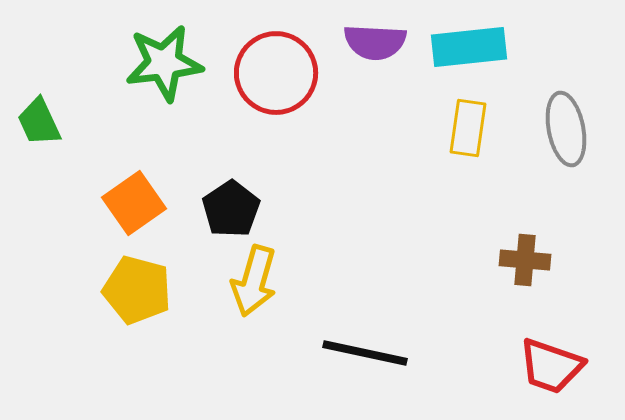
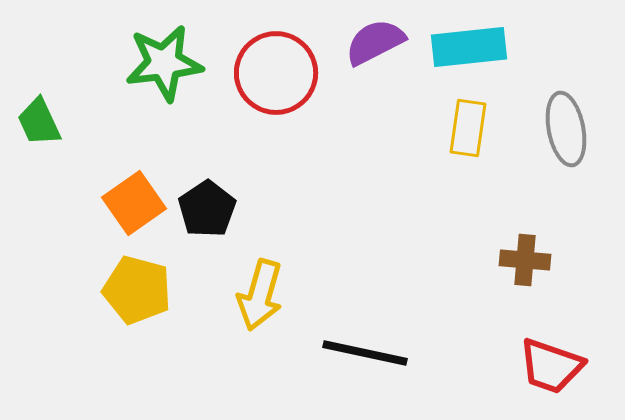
purple semicircle: rotated 150 degrees clockwise
black pentagon: moved 24 px left
yellow arrow: moved 6 px right, 14 px down
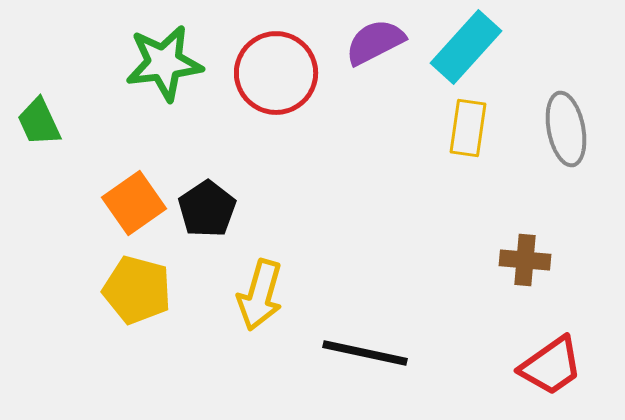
cyan rectangle: moved 3 px left; rotated 42 degrees counterclockwise
red trapezoid: rotated 54 degrees counterclockwise
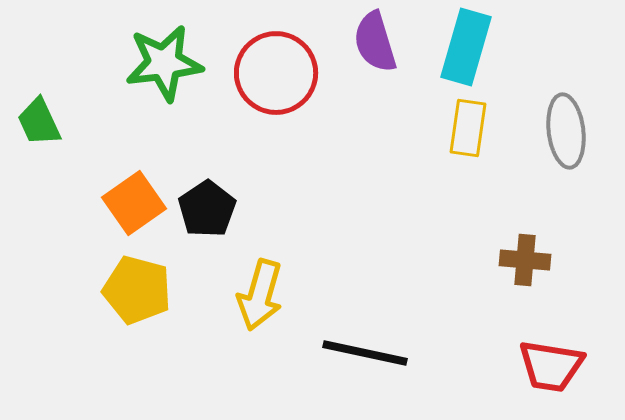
purple semicircle: rotated 80 degrees counterclockwise
cyan rectangle: rotated 26 degrees counterclockwise
gray ellipse: moved 2 px down; rotated 4 degrees clockwise
red trapezoid: rotated 44 degrees clockwise
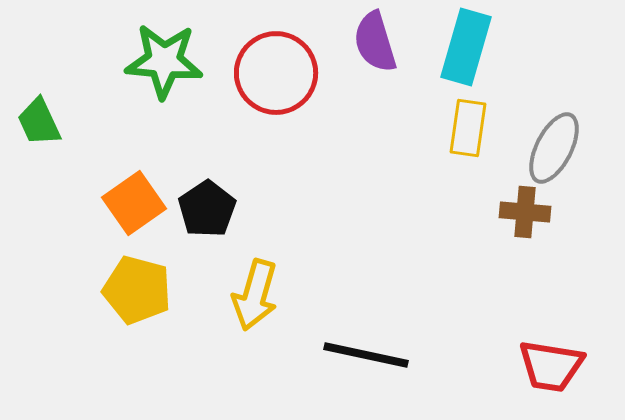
green star: moved 2 px up; rotated 12 degrees clockwise
gray ellipse: moved 12 px left, 17 px down; rotated 34 degrees clockwise
brown cross: moved 48 px up
yellow arrow: moved 5 px left
black line: moved 1 px right, 2 px down
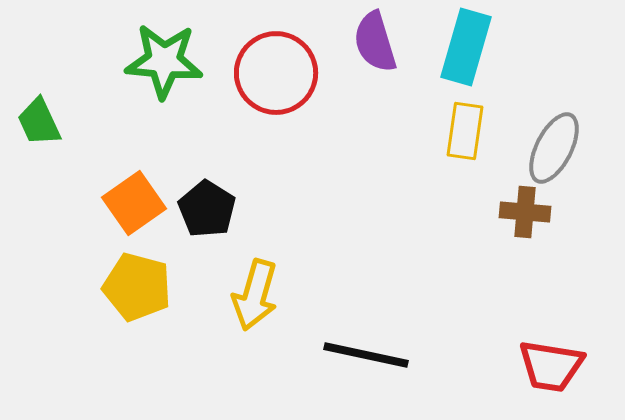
yellow rectangle: moved 3 px left, 3 px down
black pentagon: rotated 6 degrees counterclockwise
yellow pentagon: moved 3 px up
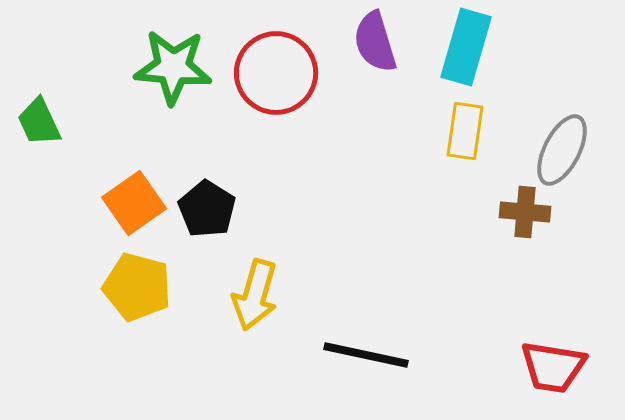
green star: moved 9 px right, 6 px down
gray ellipse: moved 8 px right, 2 px down
red trapezoid: moved 2 px right, 1 px down
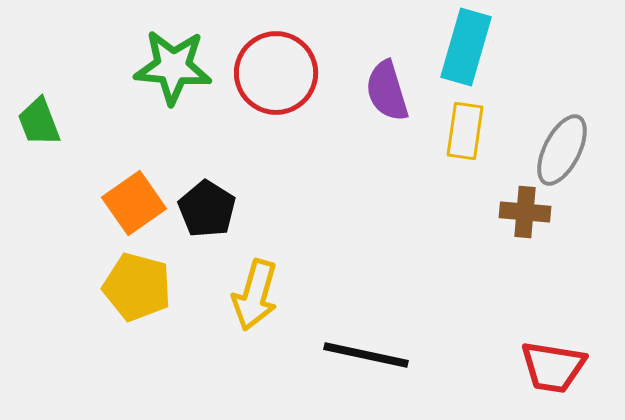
purple semicircle: moved 12 px right, 49 px down
green trapezoid: rotated 4 degrees clockwise
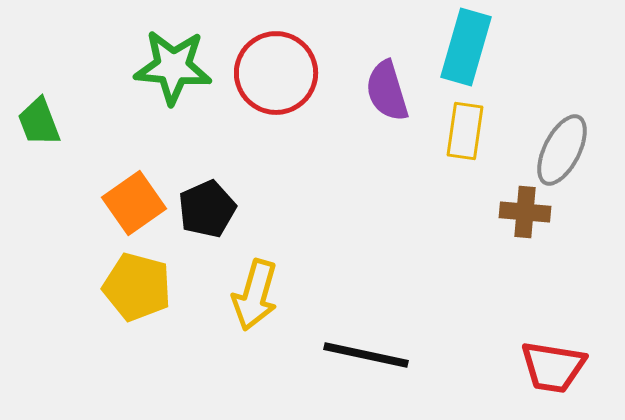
black pentagon: rotated 16 degrees clockwise
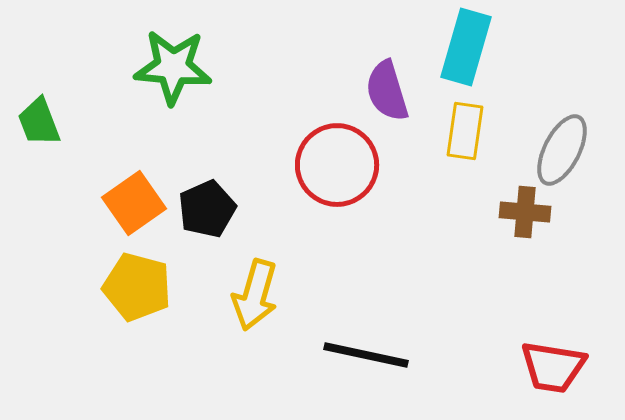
red circle: moved 61 px right, 92 px down
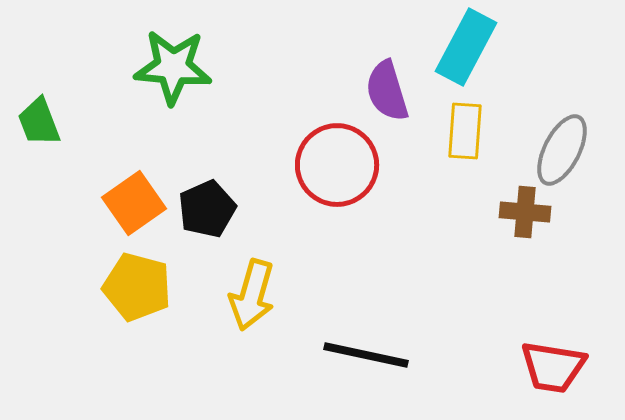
cyan rectangle: rotated 12 degrees clockwise
yellow rectangle: rotated 4 degrees counterclockwise
yellow arrow: moved 3 px left
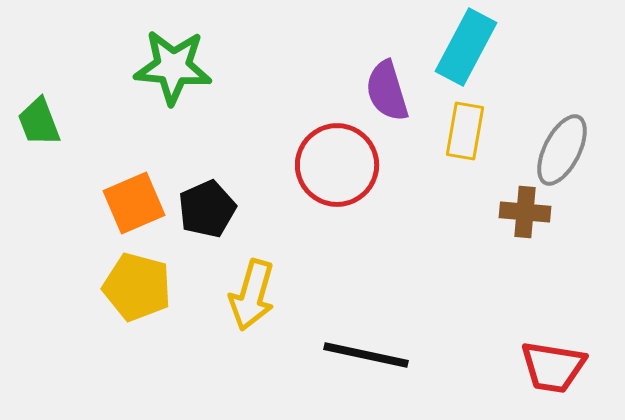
yellow rectangle: rotated 6 degrees clockwise
orange square: rotated 12 degrees clockwise
